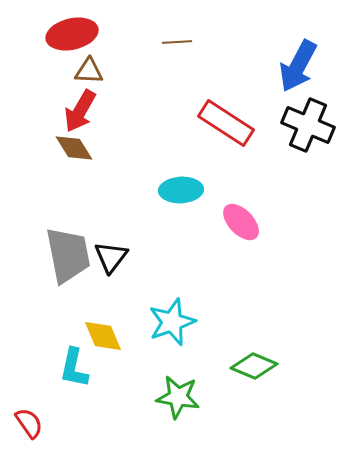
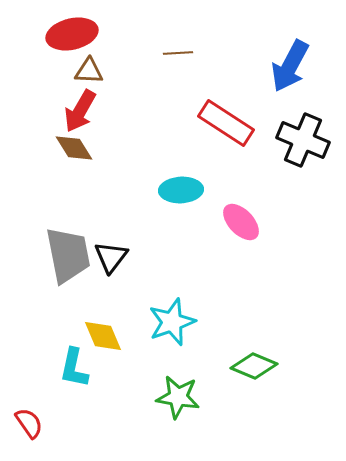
brown line: moved 1 px right, 11 px down
blue arrow: moved 8 px left
black cross: moved 5 px left, 15 px down
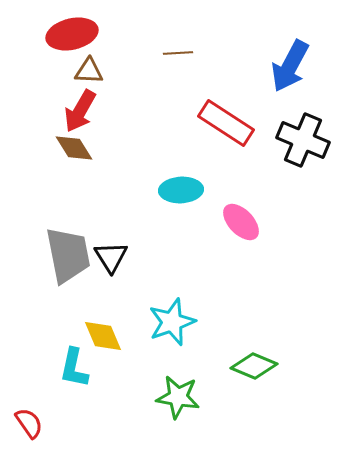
black triangle: rotated 9 degrees counterclockwise
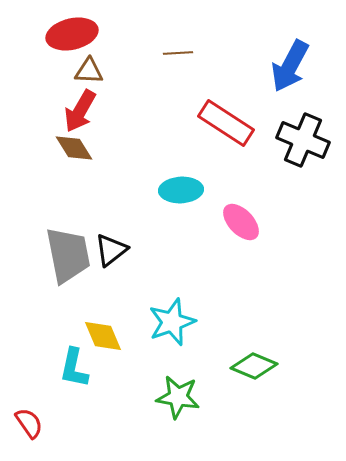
black triangle: moved 7 px up; rotated 24 degrees clockwise
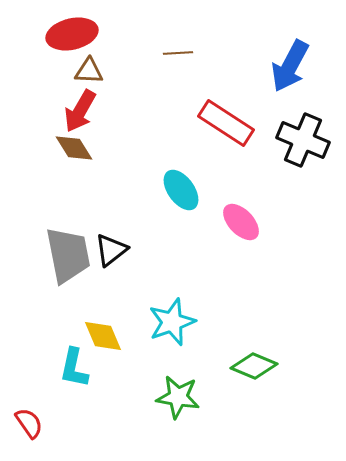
cyan ellipse: rotated 57 degrees clockwise
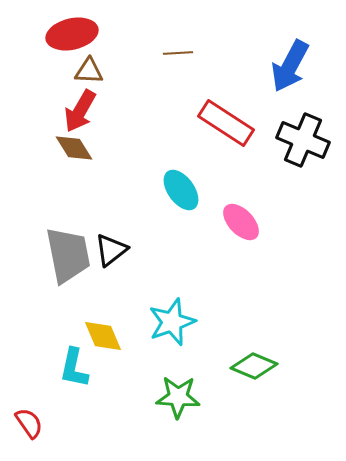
green star: rotated 6 degrees counterclockwise
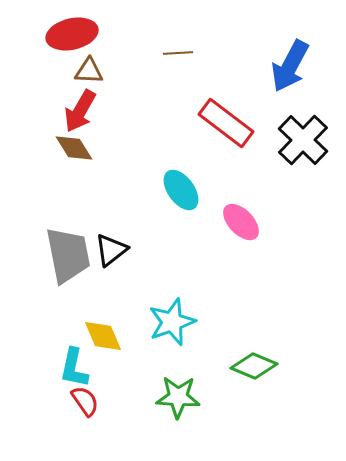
red rectangle: rotated 4 degrees clockwise
black cross: rotated 21 degrees clockwise
red semicircle: moved 56 px right, 22 px up
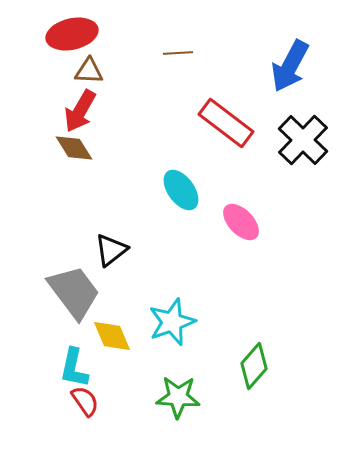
gray trapezoid: moved 6 px right, 37 px down; rotated 26 degrees counterclockwise
yellow diamond: moved 9 px right
green diamond: rotated 72 degrees counterclockwise
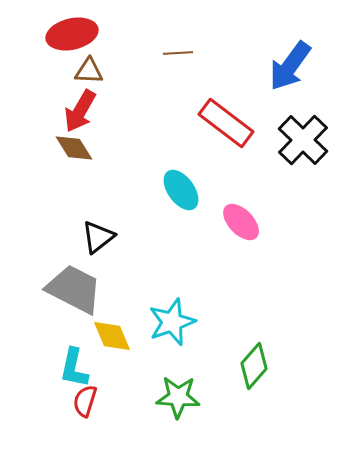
blue arrow: rotated 8 degrees clockwise
black triangle: moved 13 px left, 13 px up
gray trapezoid: moved 3 px up; rotated 26 degrees counterclockwise
red semicircle: rotated 128 degrees counterclockwise
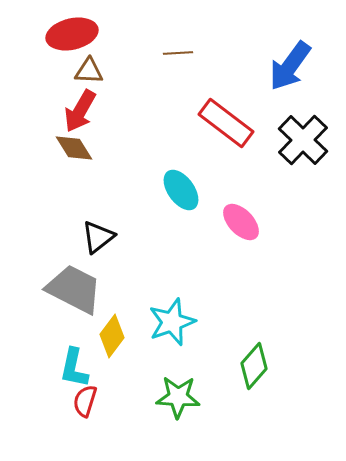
yellow diamond: rotated 60 degrees clockwise
